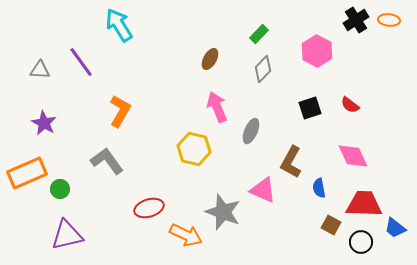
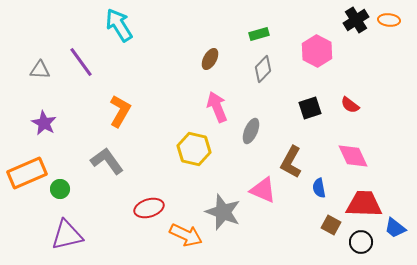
green rectangle: rotated 30 degrees clockwise
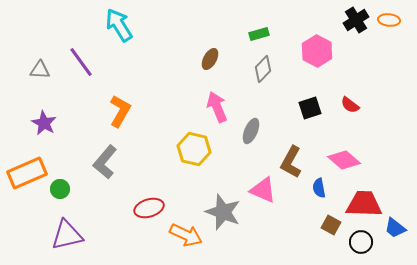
pink diamond: moved 9 px left, 4 px down; rotated 24 degrees counterclockwise
gray L-shape: moved 2 px left, 1 px down; rotated 104 degrees counterclockwise
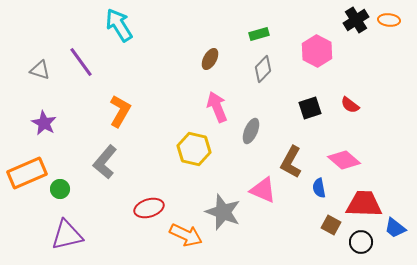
gray triangle: rotated 15 degrees clockwise
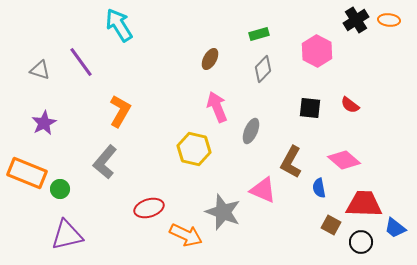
black square: rotated 25 degrees clockwise
purple star: rotated 15 degrees clockwise
orange rectangle: rotated 45 degrees clockwise
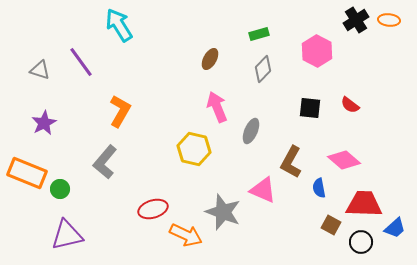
red ellipse: moved 4 px right, 1 px down
blue trapezoid: rotated 80 degrees counterclockwise
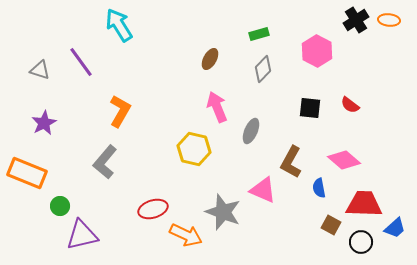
green circle: moved 17 px down
purple triangle: moved 15 px right
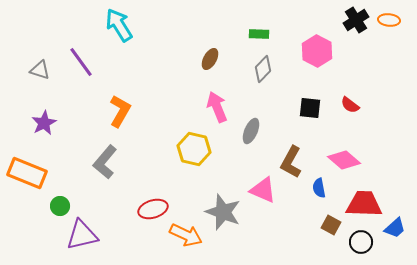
green rectangle: rotated 18 degrees clockwise
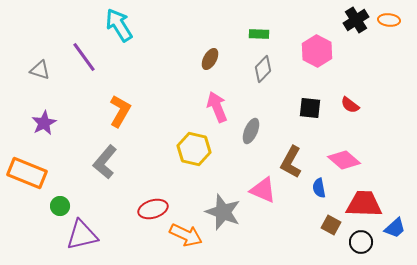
purple line: moved 3 px right, 5 px up
